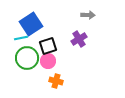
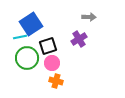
gray arrow: moved 1 px right, 2 px down
cyan line: moved 1 px left, 1 px up
pink circle: moved 4 px right, 2 px down
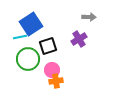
green circle: moved 1 px right, 1 px down
pink circle: moved 7 px down
orange cross: rotated 24 degrees counterclockwise
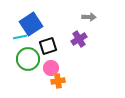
pink circle: moved 1 px left, 2 px up
orange cross: moved 2 px right
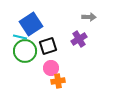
cyan line: rotated 24 degrees clockwise
green circle: moved 3 px left, 8 px up
